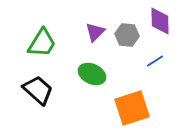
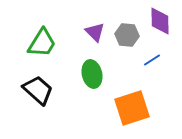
purple triangle: rotated 30 degrees counterclockwise
blue line: moved 3 px left, 1 px up
green ellipse: rotated 52 degrees clockwise
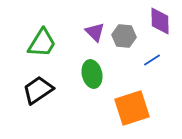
gray hexagon: moved 3 px left, 1 px down
black trapezoid: rotated 76 degrees counterclockwise
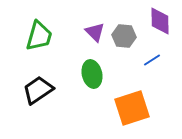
green trapezoid: moved 3 px left, 7 px up; rotated 16 degrees counterclockwise
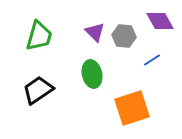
purple diamond: rotated 28 degrees counterclockwise
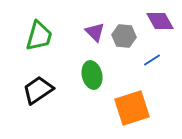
green ellipse: moved 1 px down
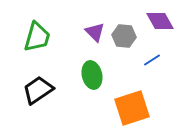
green trapezoid: moved 2 px left, 1 px down
